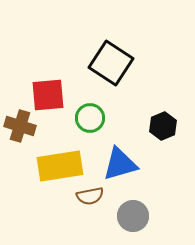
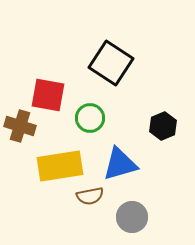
red square: rotated 15 degrees clockwise
gray circle: moved 1 px left, 1 px down
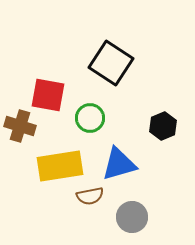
blue triangle: moved 1 px left
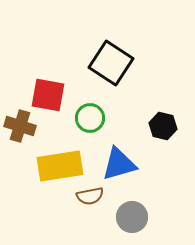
black hexagon: rotated 24 degrees counterclockwise
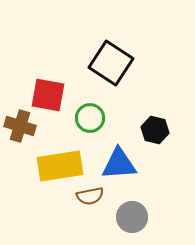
black hexagon: moved 8 px left, 4 px down
blue triangle: rotated 12 degrees clockwise
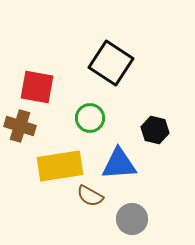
red square: moved 11 px left, 8 px up
brown semicircle: rotated 40 degrees clockwise
gray circle: moved 2 px down
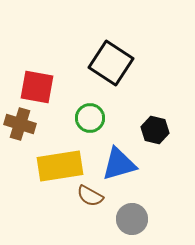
brown cross: moved 2 px up
blue triangle: rotated 12 degrees counterclockwise
